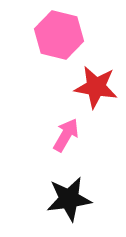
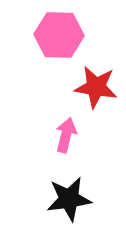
pink hexagon: rotated 12 degrees counterclockwise
pink arrow: rotated 16 degrees counterclockwise
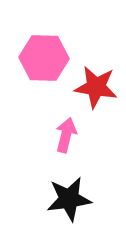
pink hexagon: moved 15 px left, 23 px down
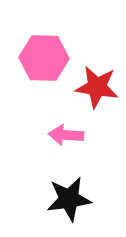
red star: moved 1 px right
pink arrow: rotated 100 degrees counterclockwise
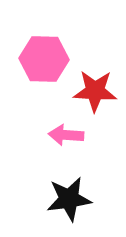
pink hexagon: moved 1 px down
red star: moved 2 px left, 4 px down; rotated 6 degrees counterclockwise
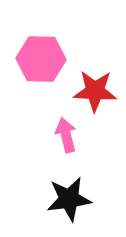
pink hexagon: moved 3 px left
pink arrow: rotated 72 degrees clockwise
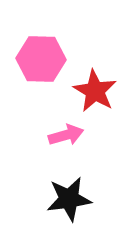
red star: rotated 27 degrees clockwise
pink arrow: rotated 88 degrees clockwise
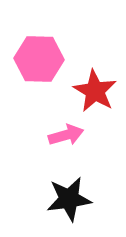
pink hexagon: moved 2 px left
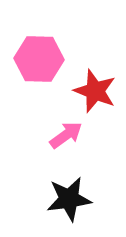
red star: rotated 9 degrees counterclockwise
pink arrow: rotated 20 degrees counterclockwise
